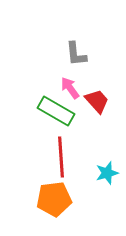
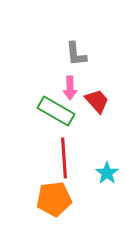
pink arrow: rotated 145 degrees counterclockwise
red line: moved 3 px right, 1 px down
cyan star: rotated 20 degrees counterclockwise
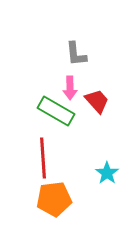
red line: moved 21 px left
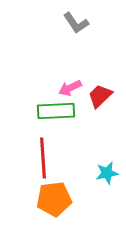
gray L-shape: moved 31 px up; rotated 28 degrees counterclockwise
pink arrow: rotated 65 degrees clockwise
red trapezoid: moved 3 px right, 5 px up; rotated 92 degrees counterclockwise
green rectangle: rotated 33 degrees counterclockwise
cyan star: rotated 25 degrees clockwise
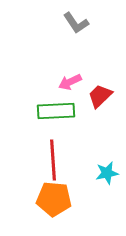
pink arrow: moved 6 px up
red line: moved 10 px right, 2 px down
orange pentagon: rotated 12 degrees clockwise
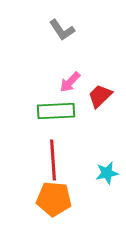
gray L-shape: moved 14 px left, 7 px down
pink arrow: rotated 20 degrees counterclockwise
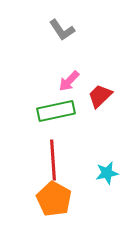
pink arrow: moved 1 px left, 1 px up
green rectangle: rotated 9 degrees counterclockwise
orange pentagon: rotated 24 degrees clockwise
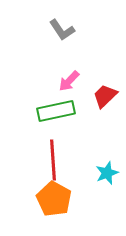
red trapezoid: moved 5 px right
cyan star: rotated 10 degrees counterclockwise
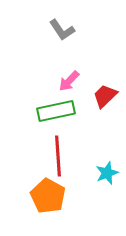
red line: moved 5 px right, 4 px up
orange pentagon: moved 6 px left, 3 px up
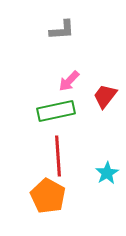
gray L-shape: rotated 60 degrees counterclockwise
red trapezoid: rotated 8 degrees counterclockwise
cyan star: rotated 10 degrees counterclockwise
